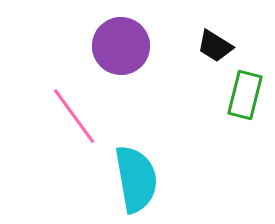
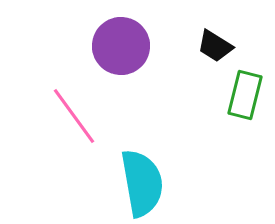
cyan semicircle: moved 6 px right, 4 px down
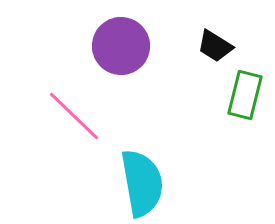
pink line: rotated 10 degrees counterclockwise
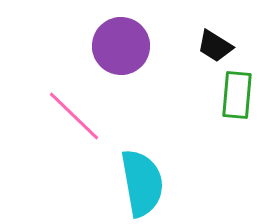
green rectangle: moved 8 px left; rotated 9 degrees counterclockwise
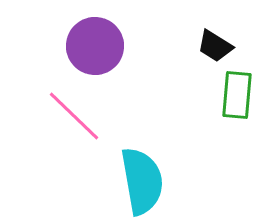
purple circle: moved 26 px left
cyan semicircle: moved 2 px up
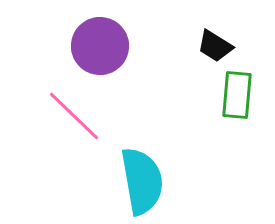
purple circle: moved 5 px right
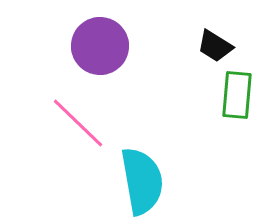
pink line: moved 4 px right, 7 px down
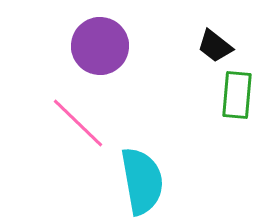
black trapezoid: rotated 6 degrees clockwise
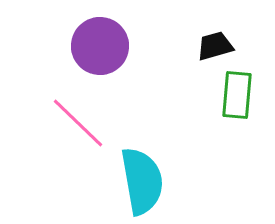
black trapezoid: rotated 126 degrees clockwise
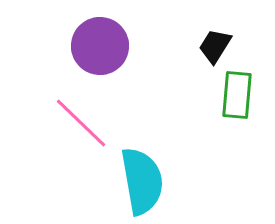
black trapezoid: rotated 42 degrees counterclockwise
pink line: moved 3 px right
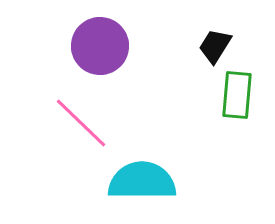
cyan semicircle: rotated 80 degrees counterclockwise
